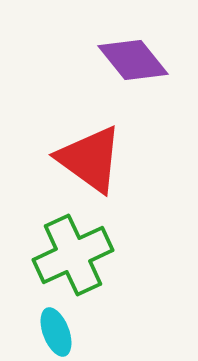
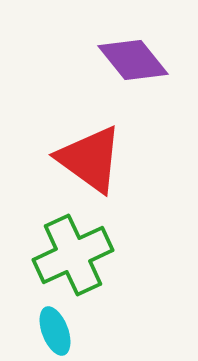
cyan ellipse: moved 1 px left, 1 px up
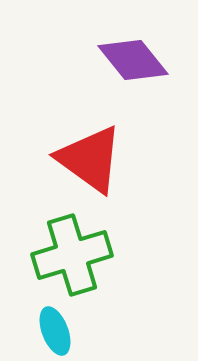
green cross: moved 1 px left; rotated 8 degrees clockwise
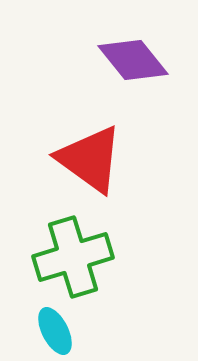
green cross: moved 1 px right, 2 px down
cyan ellipse: rotated 6 degrees counterclockwise
